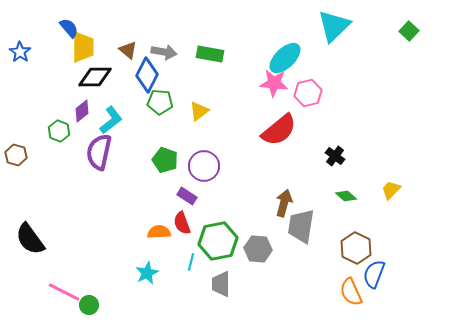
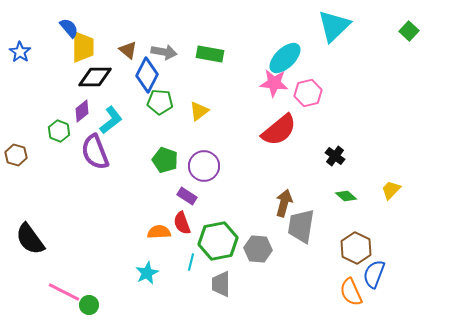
purple semicircle at (99, 152): moved 4 px left; rotated 33 degrees counterclockwise
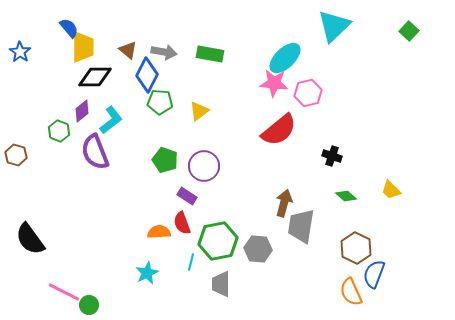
black cross at (335, 156): moved 3 px left; rotated 18 degrees counterclockwise
yellow trapezoid at (391, 190): rotated 90 degrees counterclockwise
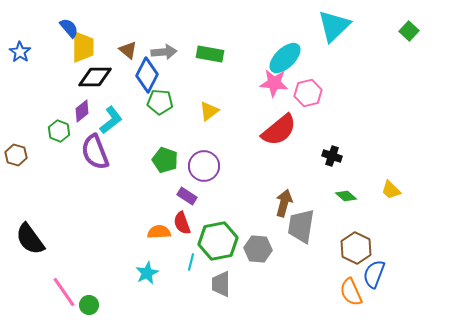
gray arrow at (164, 52): rotated 15 degrees counterclockwise
yellow triangle at (199, 111): moved 10 px right
pink line at (64, 292): rotated 28 degrees clockwise
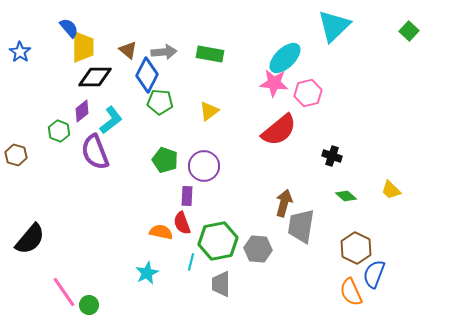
purple rectangle at (187, 196): rotated 60 degrees clockwise
orange semicircle at (159, 232): moved 2 px right; rotated 15 degrees clockwise
black semicircle at (30, 239): rotated 104 degrees counterclockwise
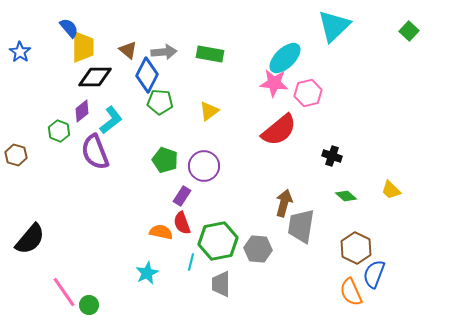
purple rectangle at (187, 196): moved 5 px left; rotated 30 degrees clockwise
